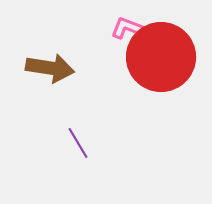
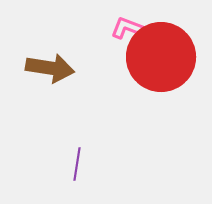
purple line: moved 1 px left, 21 px down; rotated 40 degrees clockwise
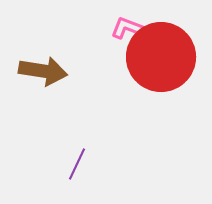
brown arrow: moved 7 px left, 3 px down
purple line: rotated 16 degrees clockwise
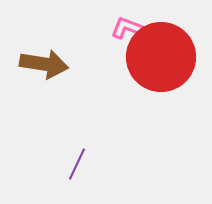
brown arrow: moved 1 px right, 7 px up
